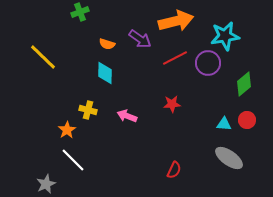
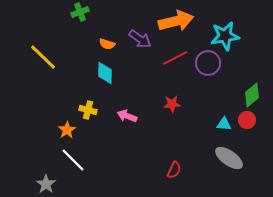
green diamond: moved 8 px right, 11 px down
gray star: rotated 12 degrees counterclockwise
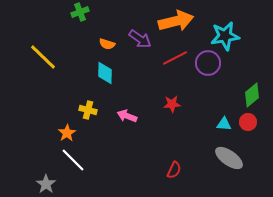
red circle: moved 1 px right, 2 px down
orange star: moved 3 px down
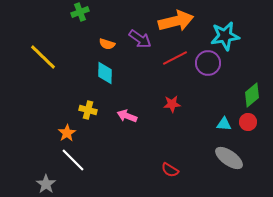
red semicircle: moved 4 px left; rotated 96 degrees clockwise
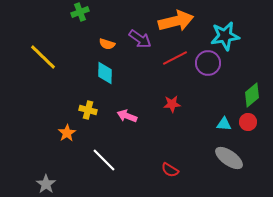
white line: moved 31 px right
